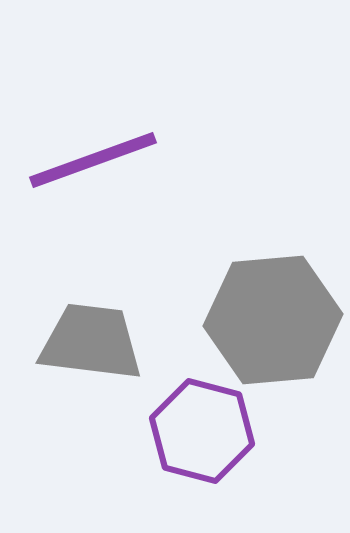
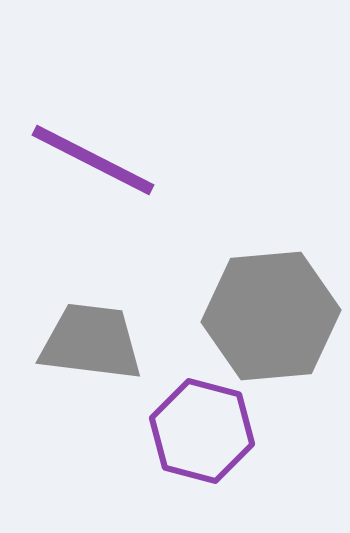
purple line: rotated 47 degrees clockwise
gray hexagon: moved 2 px left, 4 px up
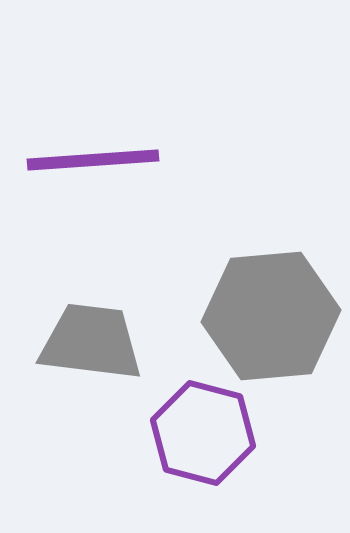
purple line: rotated 31 degrees counterclockwise
purple hexagon: moved 1 px right, 2 px down
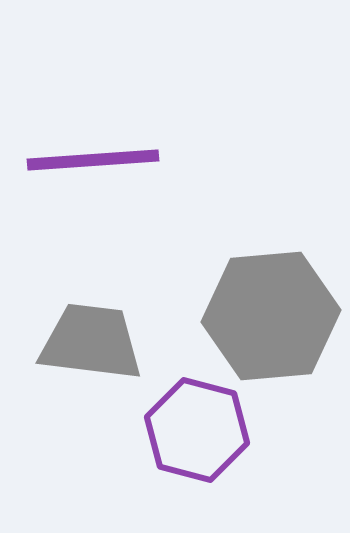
purple hexagon: moved 6 px left, 3 px up
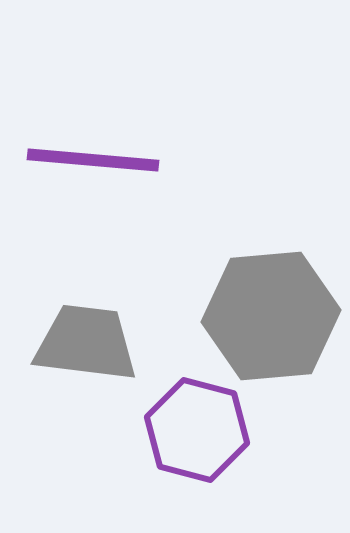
purple line: rotated 9 degrees clockwise
gray trapezoid: moved 5 px left, 1 px down
